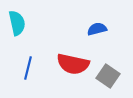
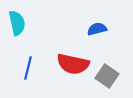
gray square: moved 1 px left
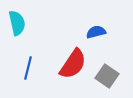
blue semicircle: moved 1 px left, 3 px down
red semicircle: rotated 68 degrees counterclockwise
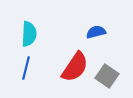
cyan semicircle: moved 12 px right, 11 px down; rotated 15 degrees clockwise
red semicircle: moved 2 px right, 3 px down
blue line: moved 2 px left
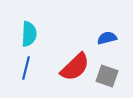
blue semicircle: moved 11 px right, 6 px down
red semicircle: rotated 12 degrees clockwise
gray square: rotated 15 degrees counterclockwise
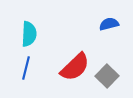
blue semicircle: moved 2 px right, 14 px up
gray square: rotated 25 degrees clockwise
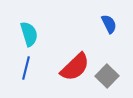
blue semicircle: rotated 78 degrees clockwise
cyan semicircle: rotated 20 degrees counterclockwise
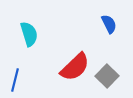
blue line: moved 11 px left, 12 px down
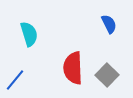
red semicircle: moved 2 px left, 1 px down; rotated 132 degrees clockwise
gray square: moved 1 px up
blue line: rotated 25 degrees clockwise
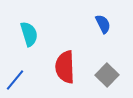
blue semicircle: moved 6 px left
red semicircle: moved 8 px left, 1 px up
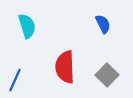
cyan semicircle: moved 2 px left, 8 px up
blue line: rotated 15 degrees counterclockwise
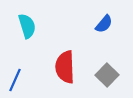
blue semicircle: moved 1 px right; rotated 66 degrees clockwise
